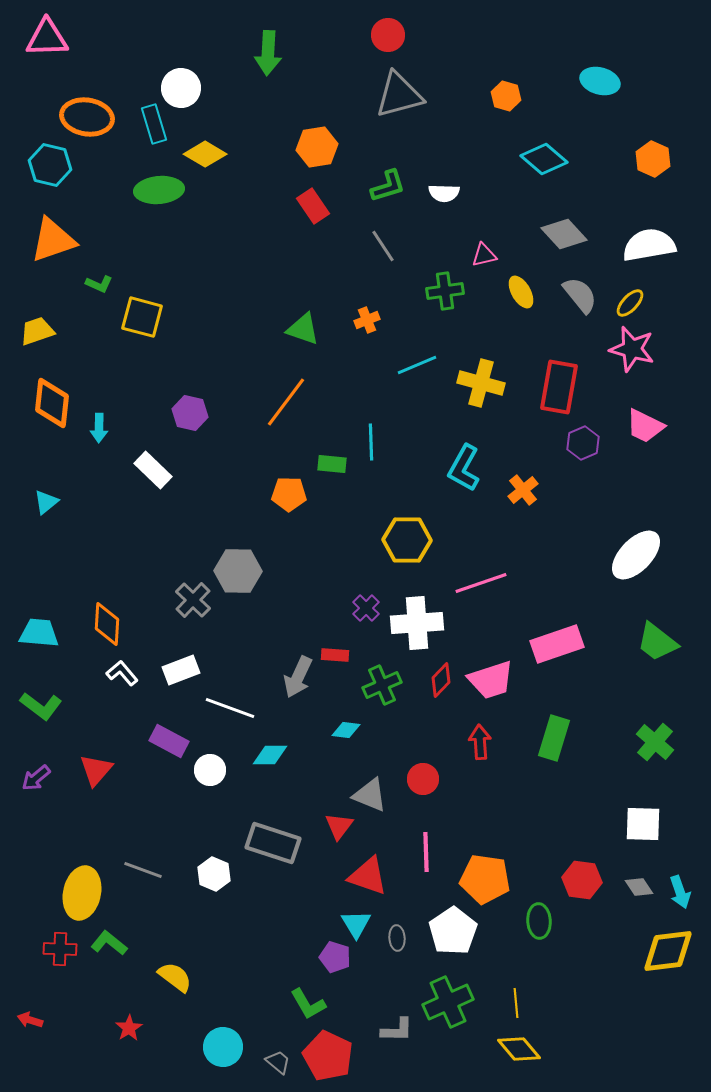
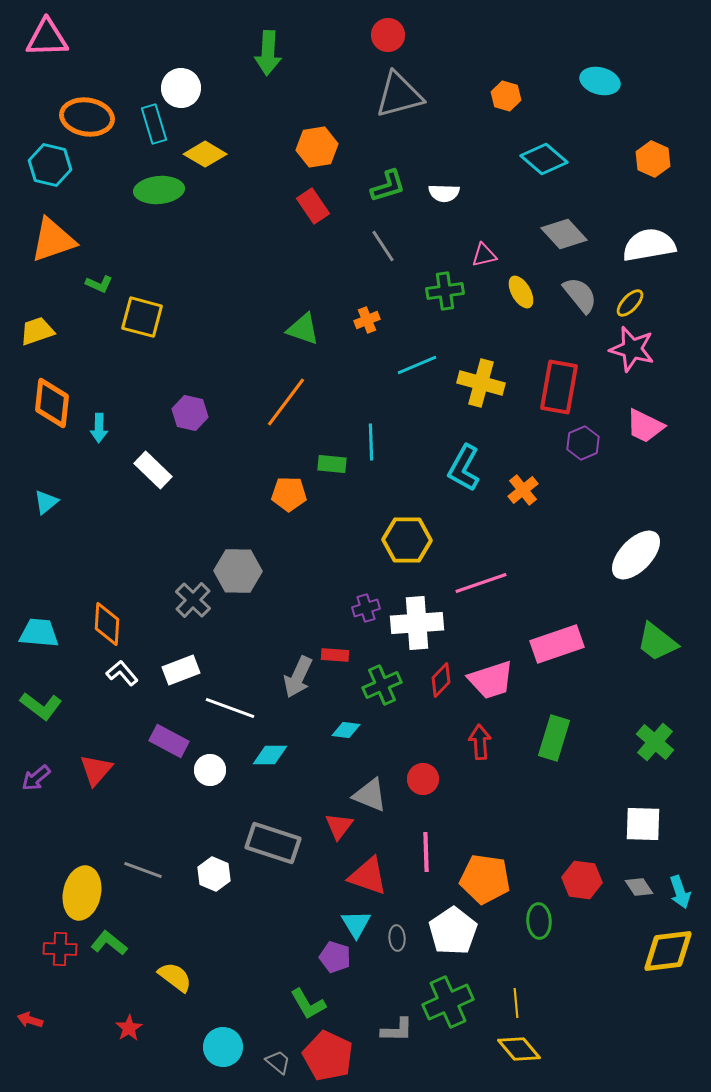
purple cross at (366, 608): rotated 28 degrees clockwise
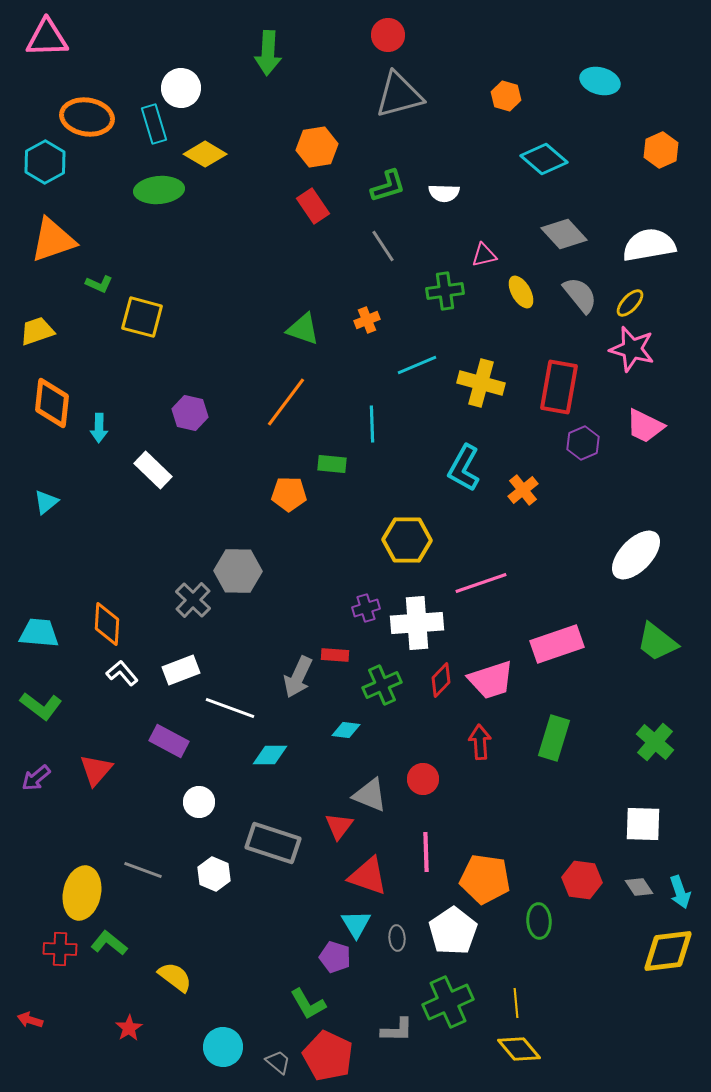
orange hexagon at (653, 159): moved 8 px right, 9 px up; rotated 12 degrees clockwise
cyan hexagon at (50, 165): moved 5 px left, 3 px up; rotated 18 degrees clockwise
cyan line at (371, 442): moved 1 px right, 18 px up
white circle at (210, 770): moved 11 px left, 32 px down
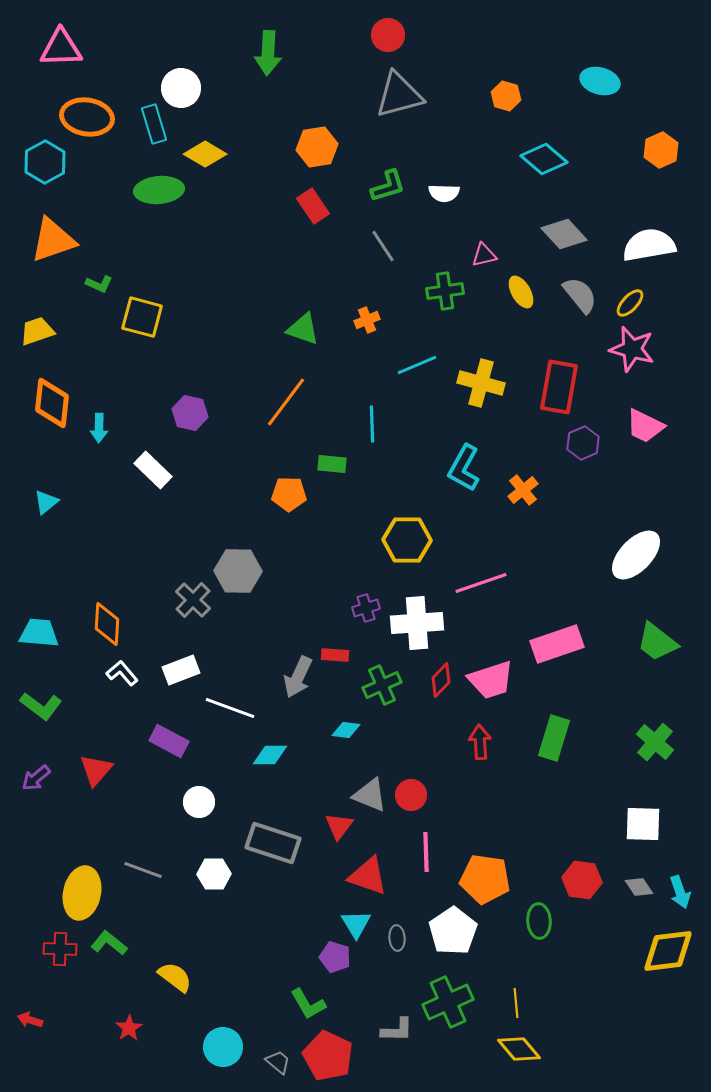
pink triangle at (47, 38): moved 14 px right, 10 px down
red circle at (423, 779): moved 12 px left, 16 px down
white hexagon at (214, 874): rotated 24 degrees counterclockwise
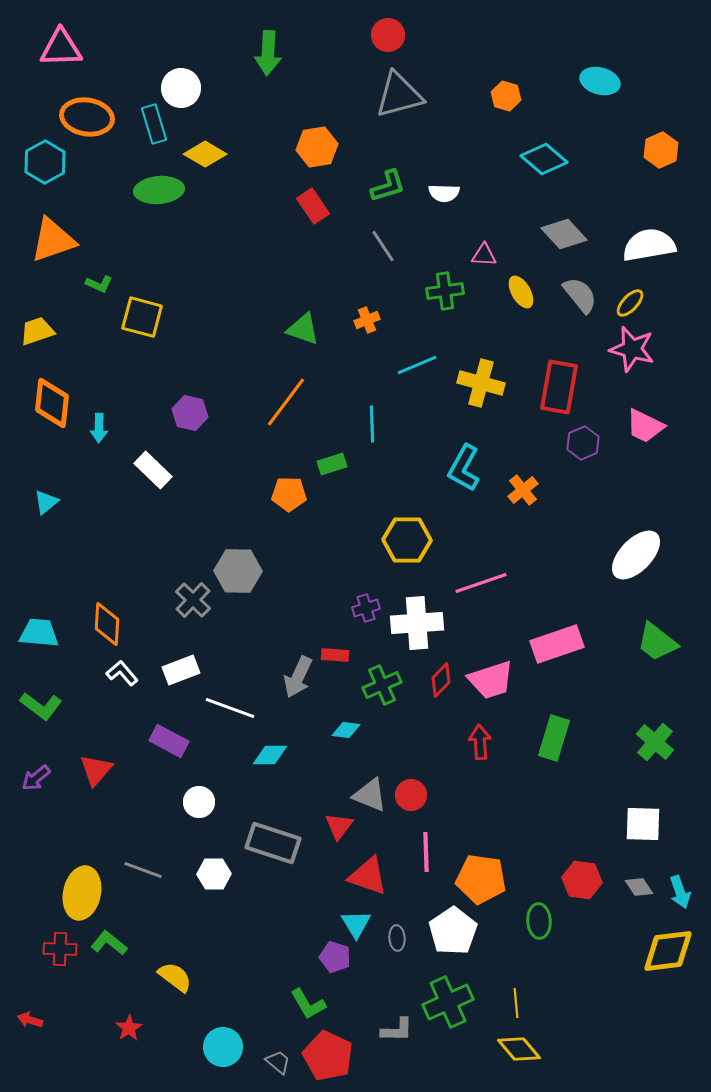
pink triangle at (484, 255): rotated 16 degrees clockwise
green rectangle at (332, 464): rotated 24 degrees counterclockwise
orange pentagon at (485, 879): moved 4 px left
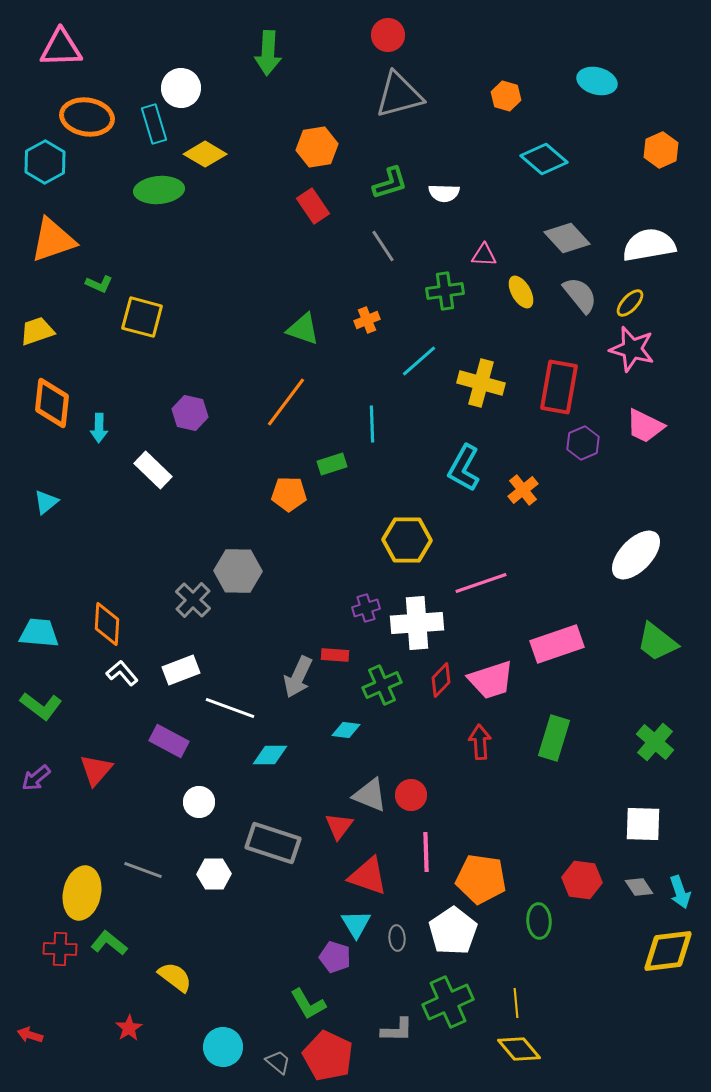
cyan ellipse at (600, 81): moved 3 px left
green L-shape at (388, 186): moved 2 px right, 3 px up
gray diamond at (564, 234): moved 3 px right, 4 px down
cyan line at (417, 365): moved 2 px right, 4 px up; rotated 18 degrees counterclockwise
red arrow at (30, 1020): moved 15 px down
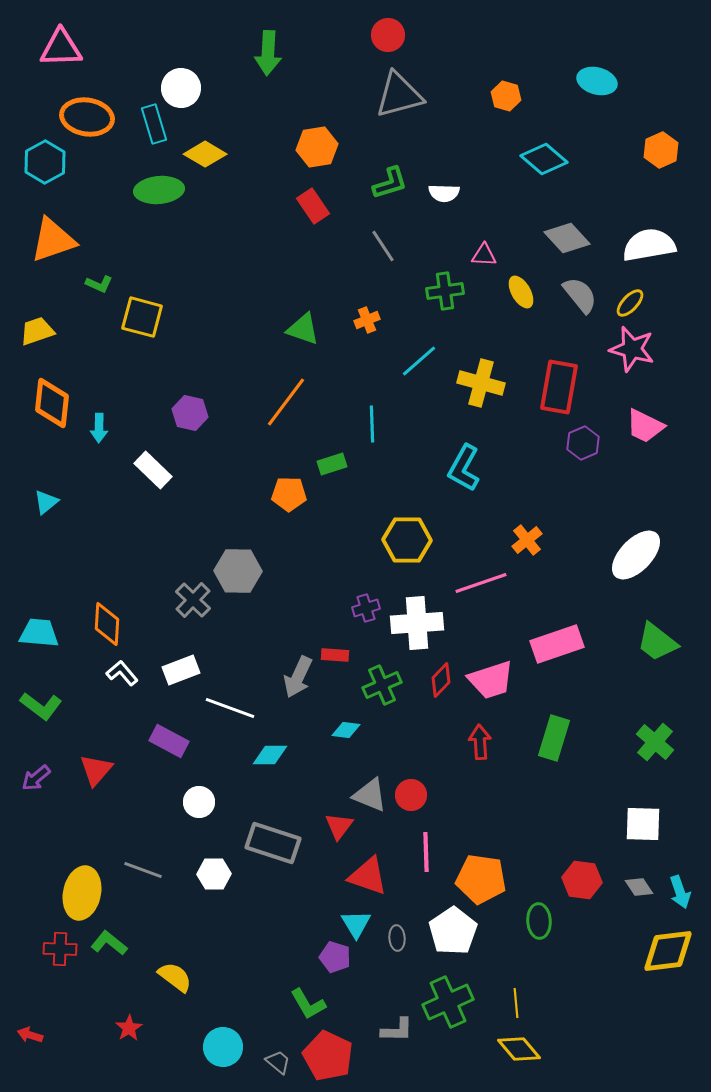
orange cross at (523, 490): moved 4 px right, 50 px down
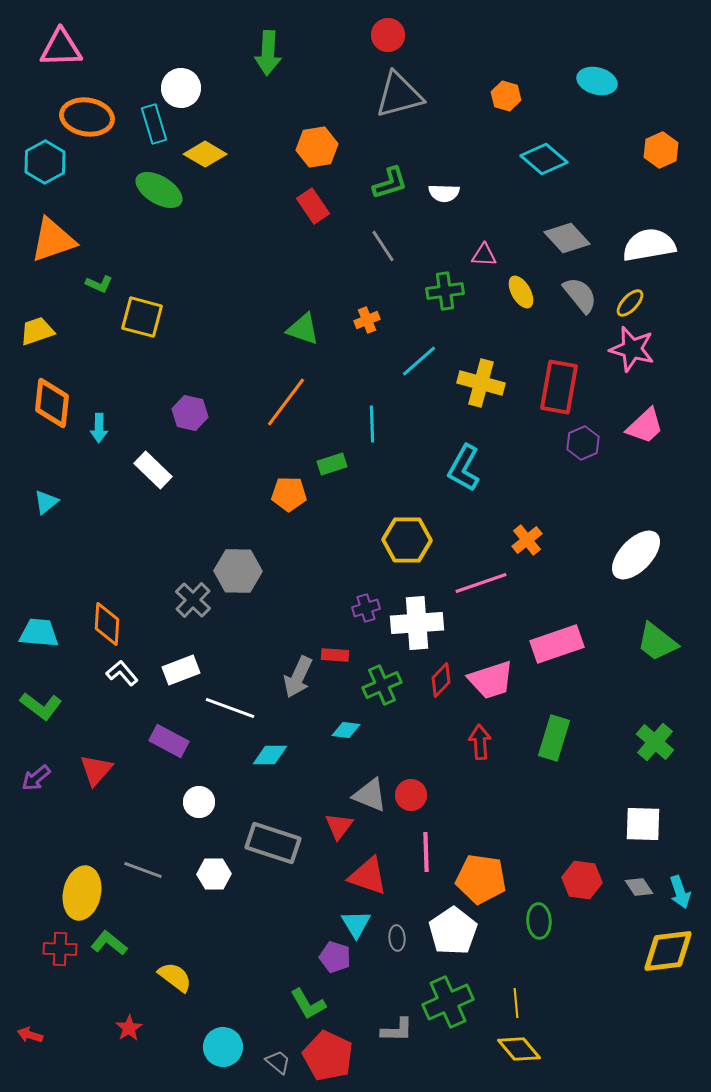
green ellipse at (159, 190): rotated 36 degrees clockwise
pink trapezoid at (645, 426): rotated 69 degrees counterclockwise
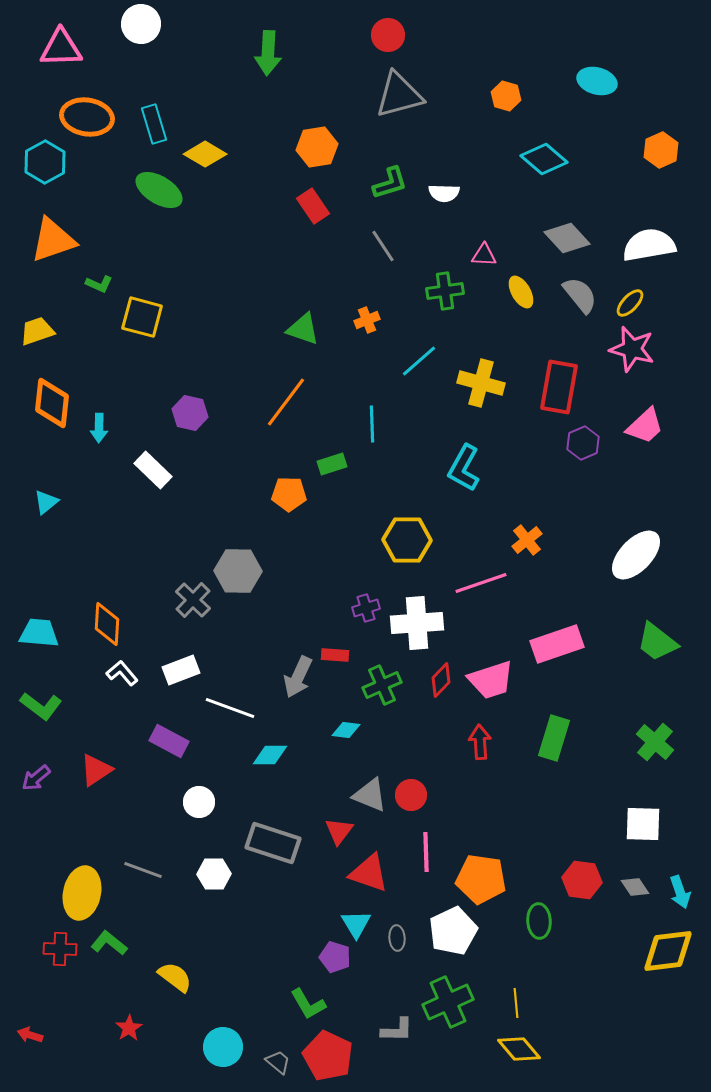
white circle at (181, 88): moved 40 px left, 64 px up
red triangle at (96, 770): rotated 15 degrees clockwise
red triangle at (339, 826): moved 5 px down
red triangle at (368, 876): moved 1 px right, 3 px up
gray diamond at (639, 887): moved 4 px left
white pentagon at (453, 931): rotated 9 degrees clockwise
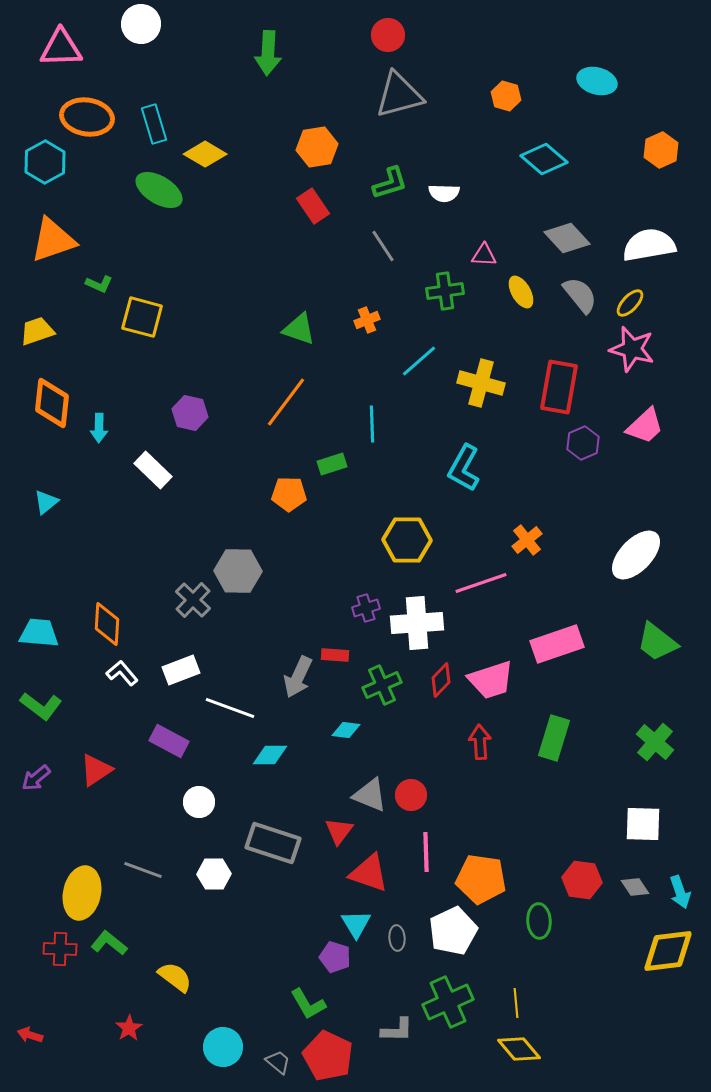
green triangle at (303, 329): moved 4 px left
